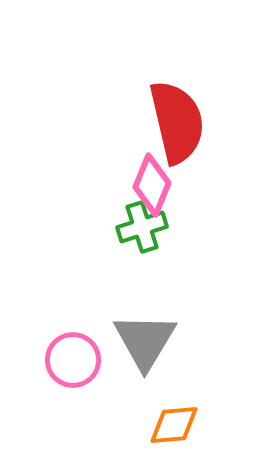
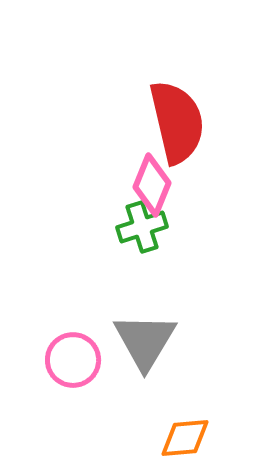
orange diamond: moved 11 px right, 13 px down
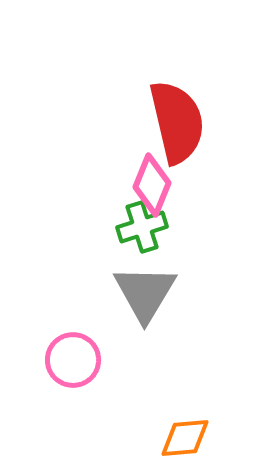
gray triangle: moved 48 px up
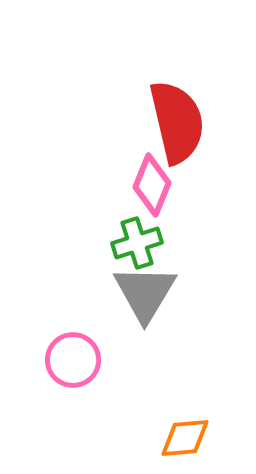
green cross: moved 5 px left, 16 px down
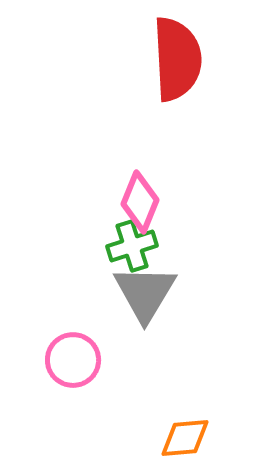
red semicircle: moved 63 px up; rotated 10 degrees clockwise
pink diamond: moved 12 px left, 17 px down
green cross: moved 5 px left, 3 px down
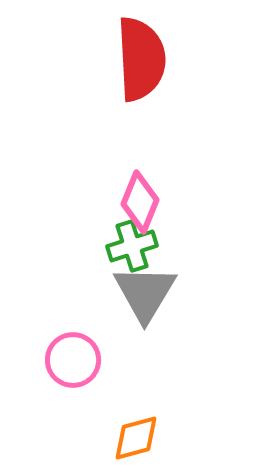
red semicircle: moved 36 px left
orange diamond: moved 49 px left; rotated 10 degrees counterclockwise
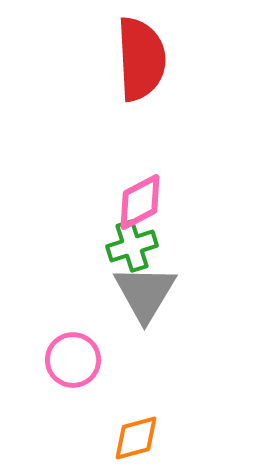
pink diamond: rotated 40 degrees clockwise
